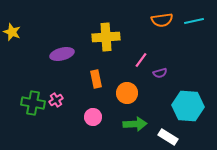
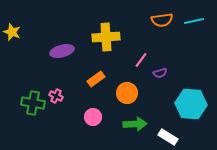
purple ellipse: moved 3 px up
orange rectangle: rotated 66 degrees clockwise
pink cross: moved 4 px up; rotated 32 degrees counterclockwise
cyan hexagon: moved 3 px right, 2 px up
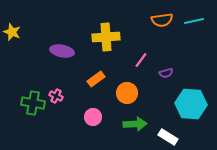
purple ellipse: rotated 25 degrees clockwise
purple semicircle: moved 6 px right
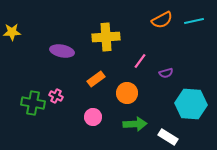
orange semicircle: rotated 20 degrees counterclockwise
yellow star: rotated 24 degrees counterclockwise
pink line: moved 1 px left, 1 px down
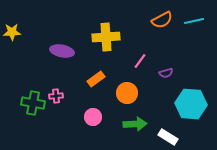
pink cross: rotated 32 degrees counterclockwise
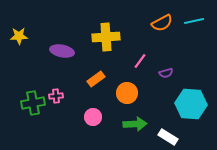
orange semicircle: moved 3 px down
yellow star: moved 7 px right, 4 px down
green cross: rotated 20 degrees counterclockwise
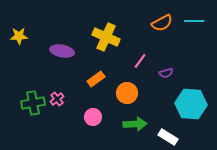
cyan line: rotated 12 degrees clockwise
yellow cross: rotated 28 degrees clockwise
pink cross: moved 1 px right, 3 px down; rotated 32 degrees counterclockwise
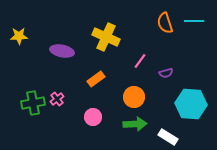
orange semicircle: moved 3 px right; rotated 100 degrees clockwise
orange circle: moved 7 px right, 4 px down
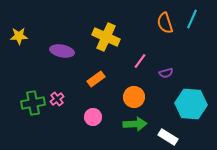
cyan line: moved 2 px left, 2 px up; rotated 66 degrees counterclockwise
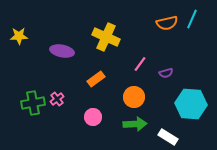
orange semicircle: moved 2 px right; rotated 85 degrees counterclockwise
pink line: moved 3 px down
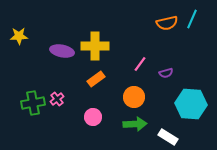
yellow cross: moved 11 px left, 9 px down; rotated 24 degrees counterclockwise
